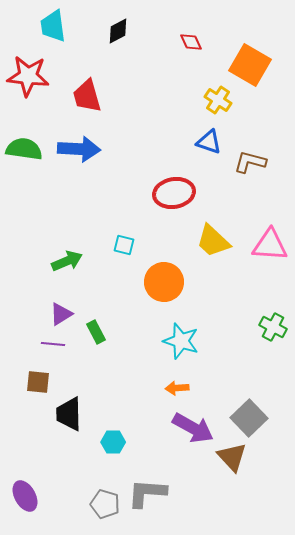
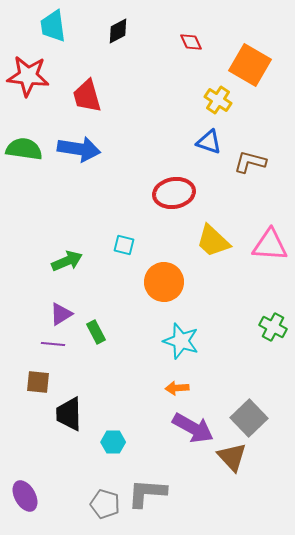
blue arrow: rotated 6 degrees clockwise
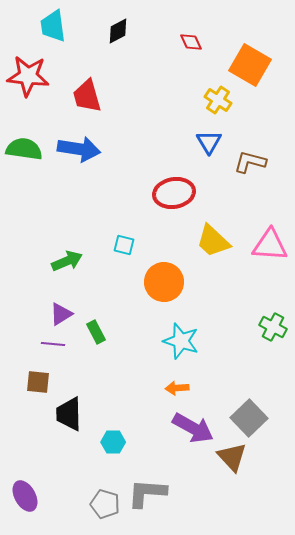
blue triangle: rotated 40 degrees clockwise
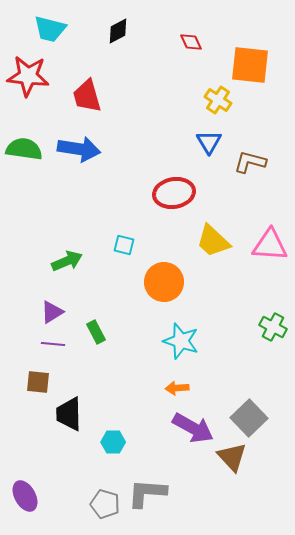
cyan trapezoid: moved 3 px left, 3 px down; rotated 68 degrees counterclockwise
orange square: rotated 24 degrees counterclockwise
purple triangle: moved 9 px left, 2 px up
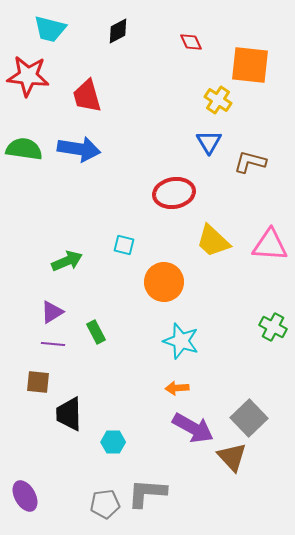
gray pentagon: rotated 24 degrees counterclockwise
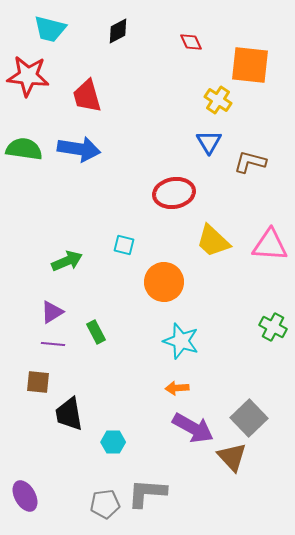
black trapezoid: rotated 9 degrees counterclockwise
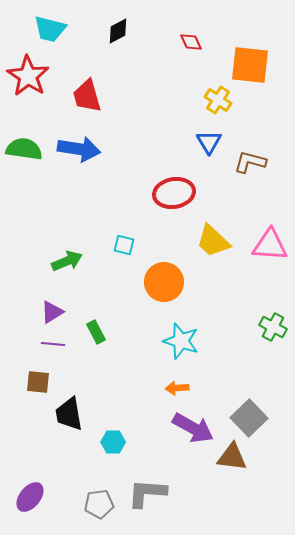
red star: rotated 27 degrees clockwise
brown triangle: rotated 40 degrees counterclockwise
purple ellipse: moved 5 px right, 1 px down; rotated 68 degrees clockwise
gray pentagon: moved 6 px left
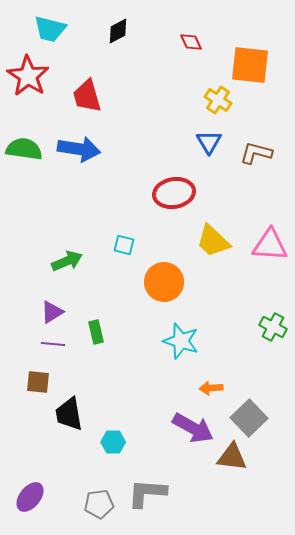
brown L-shape: moved 6 px right, 9 px up
green rectangle: rotated 15 degrees clockwise
orange arrow: moved 34 px right
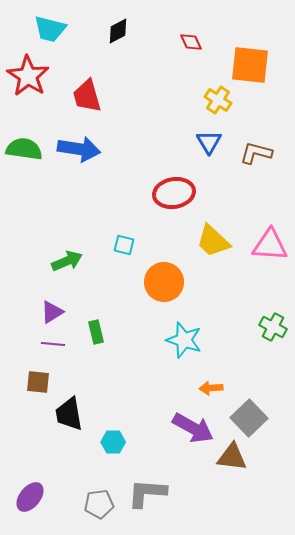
cyan star: moved 3 px right, 1 px up
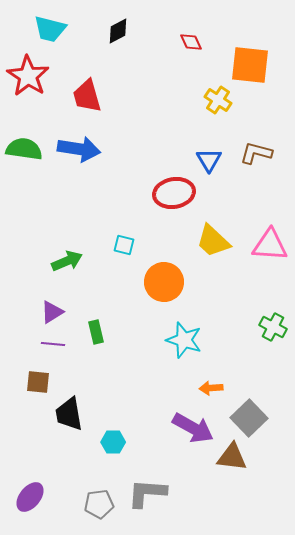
blue triangle: moved 18 px down
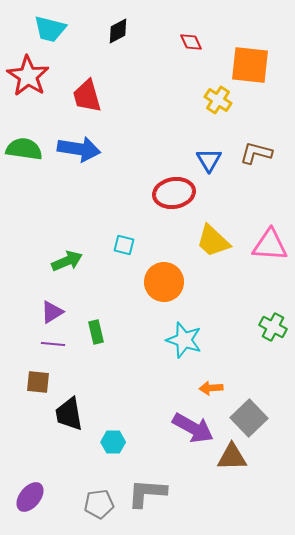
brown triangle: rotated 8 degrees counterclockwise
